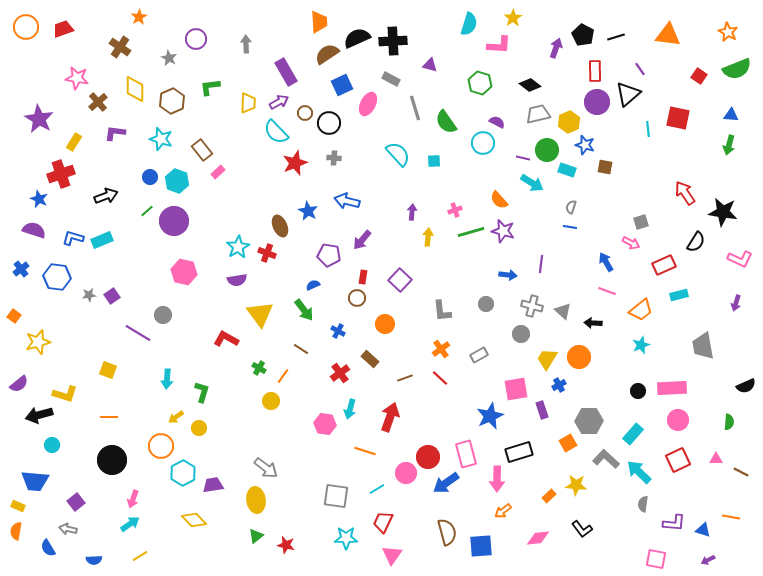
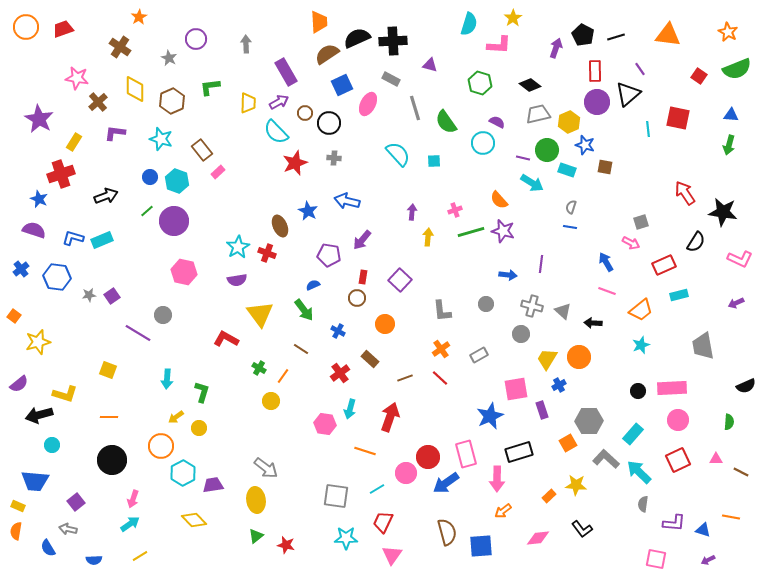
purple arrow at (736, 303): rotated 49 degrees clockwise
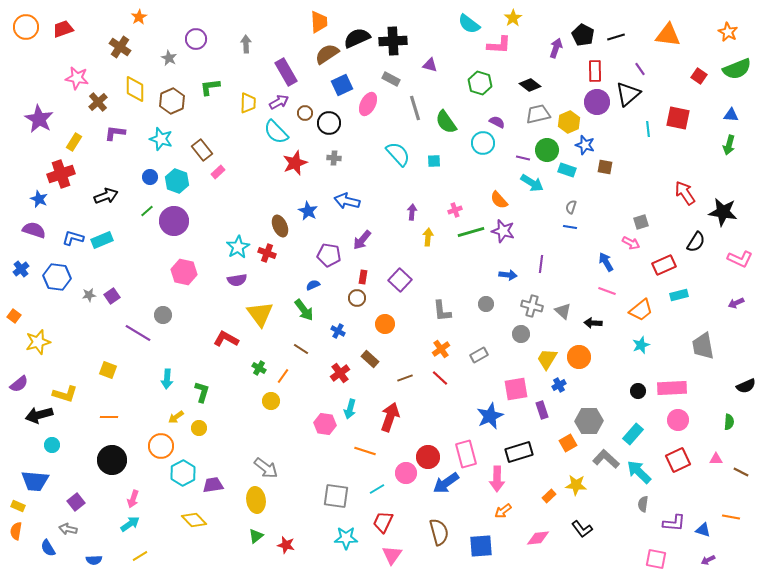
cyan semicircle at (469, 24): rotated 110 degrees clockwise
brown semicircle at (447, 532): moved 8 px left
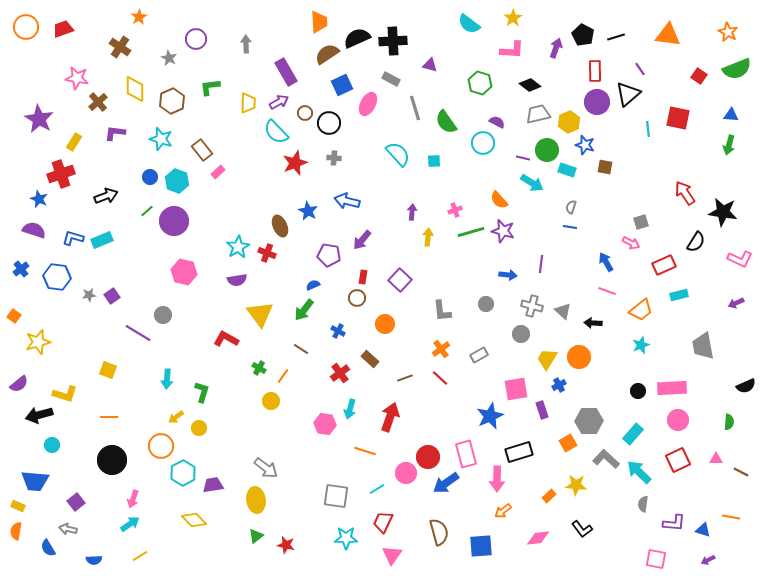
pink L-shape at (499, 45): moved 13 px right, 5 px down
green arrow at (304, 310): rotated 75 degrees clockwise
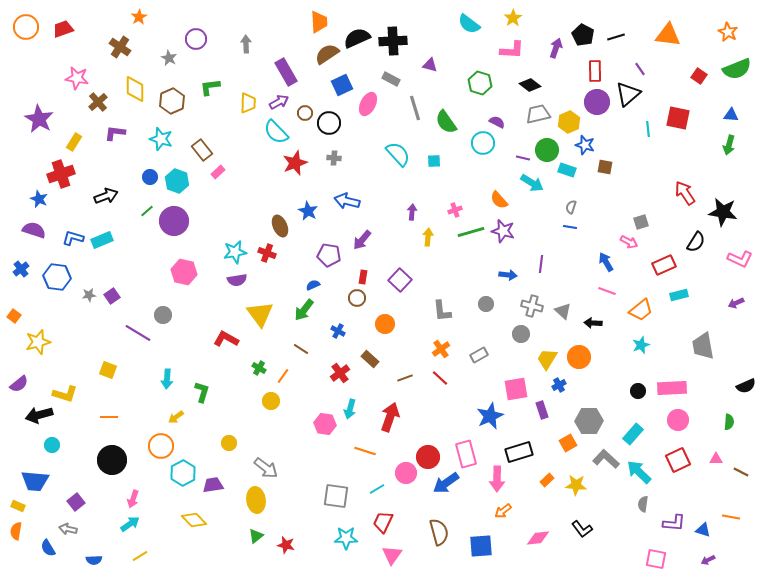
pink arrow at (631, 243): moved 2 px left, 1 px up
cyan star at (238, 247): moved 3 px left, 5 px down; rotated 20 degrees clockwise
yellow circle at (199, 428): moved 30 px right, 15 px down
orange rectangle at (549, 496): moved 2 px left, 16 px up
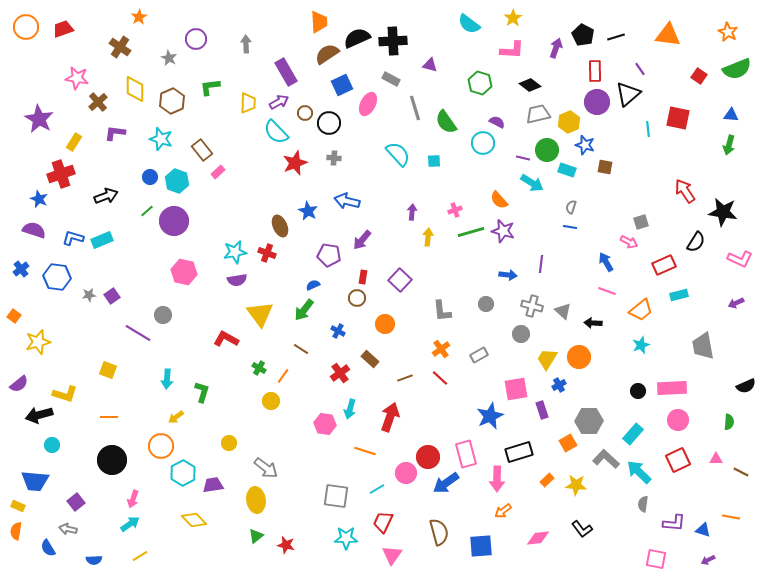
red arrow at (685, 193): moved 2 px up
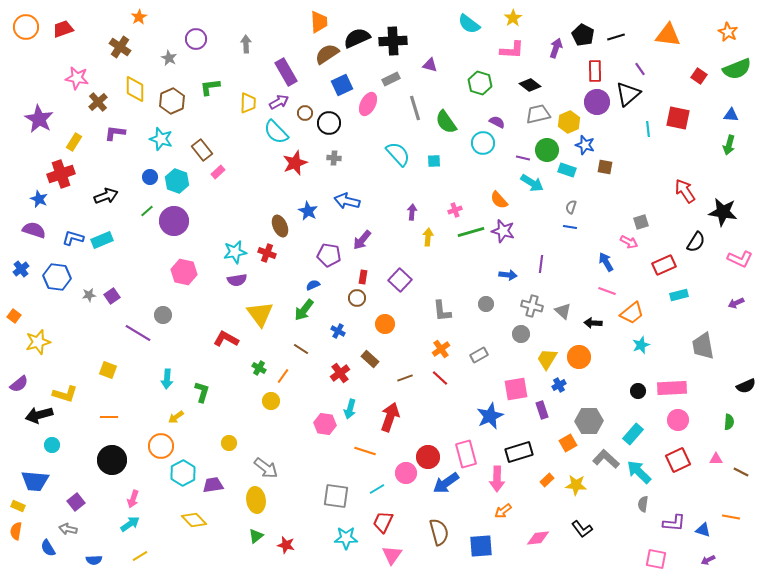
gray rectangle at (391, 79): rotated 54 degrees counterclockwise
orange trapezoid at (641, 310): moved 9 px left, 3 px down
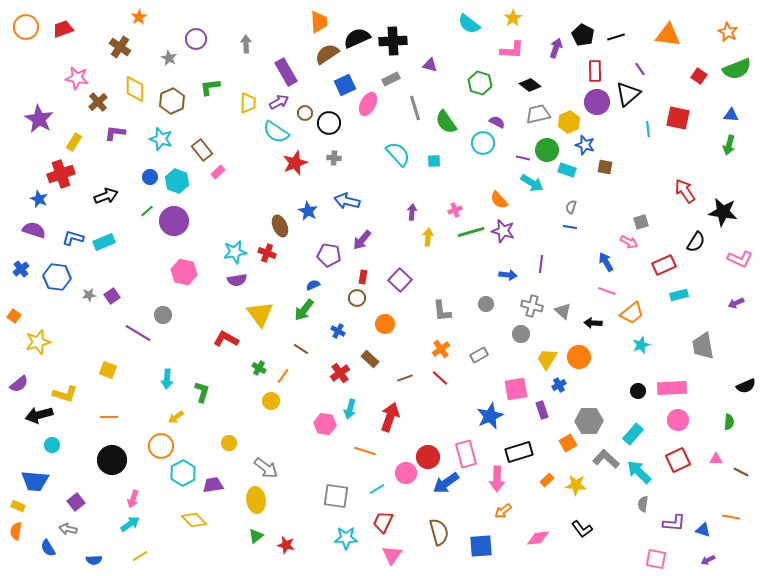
blue square at (342, 85): moved 3 px right
cyan semicircle at (276, 132): rotated 12 degrees counterclockwise
cyan rectangle at (102, 240): moved 2 px right, 2 px down
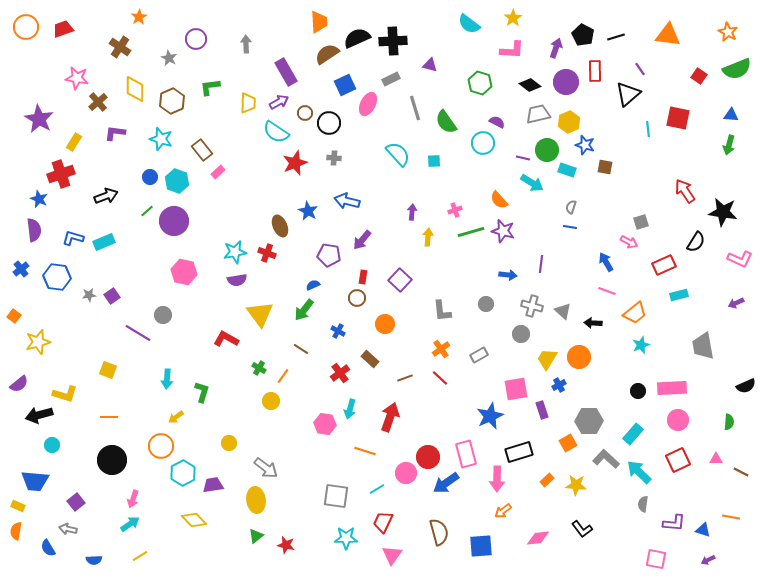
purple circle at (597, 102): moved 31 px left, 20 px up
purple semicircle at (34, 230): rotated 65 degrees clockwise
orange trapezoid at (632, 313): moved 3 px right
